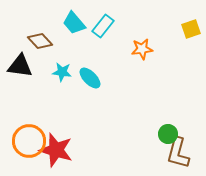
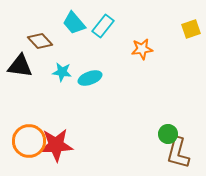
cyan ellipse: rotated 65 degrees counterclockwise
red star: moved 5 px up; rotated 20 degrees counterclockwise
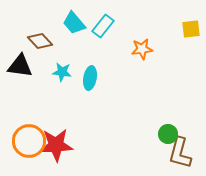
yellow square: rotated 12 degrees clockwise
cyan ellipse: rotated 60 degrees counterclockwise
brown L-shape: moved 2 px right
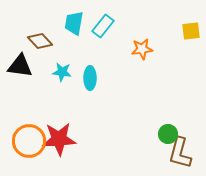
cyan trapezoid: rotated 50 degrees clockwise
yellow square: moved 2 px down
cyan ellipse: rotated 10 degrees counterclockwise
red star: moved 3 px right, 6 px up
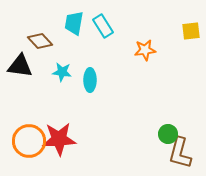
cyan rectangle: rotated 70 degrees counterclockwise
orange star: moved 3 px right, 1 px down
cyan ellipse: moved 2 px down
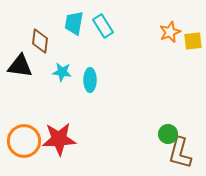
yellow square: moved 2 px right, 10 px down
brown diamond: rotated 50 degrees clockwise
orange star: moved 25 px right, 18 px up; rotated 15 degrees counterclockwise
orange circle: moved 5 px left
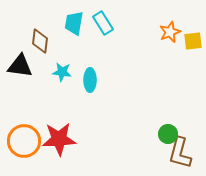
cyan rectangle: moved 3 px up
